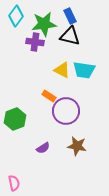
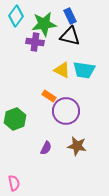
purple semicircle: moved 3 px right; rotated 32 degrees counterclockwise
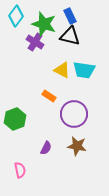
green star: rotated 25 degrees clockwise
purple cross: rotated 24 degrees clockwise
purple circle: moved 8 px right, 3 px down
pink semicircle: moved 6 px right, 13 px up
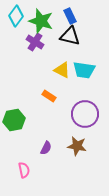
green star: moved 3 px left, 3 px up
purple circle: moved 11 px right
green hexagon: moved 1 px left, 1 px down; rotated 10 degrees clockwise
pink semicircle: moved 4 px right
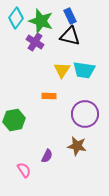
cyan diamond: moved 2 px down
yellow triangle: rotated 36 degrees clockwise
orange rectangle: rotated 32 degrees counterclockwise
purple semicircle: moved 1 px right, 8 px down
pink semicircle: rotated 21 degrees counterclockwise
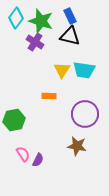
purple semicircle: moved 9 px left, 4 px down
pink semicircle: moved 1 px left, 16 px up
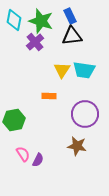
cyan diamond: moved 2 px left, 2 px down; rotated 25 degrees counterclockwise
black triangle: moved 2 px right; rotated 20 degrees counterclockwise
purple cross: rotated 18 degrees clockwise
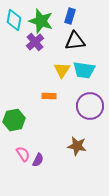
blue rectangle: rotated 42 degrees clockwise
black triangle: moved 3 px right, 5 px down
purple circle: moved 5 px right, 8 px up
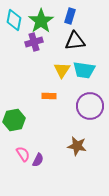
green star: rotated 20 degrees clockwise
purple cross: moved 1 px left; rotated 24 degrees clockwise
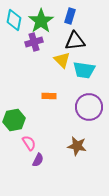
yellow triangle: moved 10 px up; rotated 18 degrees counterclockwise
purple circle: moved 1 px left, 1 px down
pink semicircle: moved 6 px right, 11 px up
